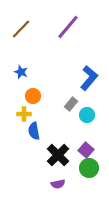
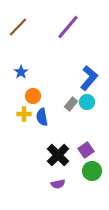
brown line: moved 3 px left, 2 px up
blue star: rotated 16 degrees clockwise
cyan circle: moved 13 px up
blue semicircle: moved 8 px right, 14 px up
purple square: rotated 14 degrees clockwise
green circle: moved 3 px right, 3 px down
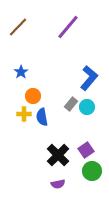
cyan circle: moved 5 px down
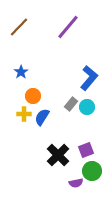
brown line: moved 1 px right
blue semicircle: rotated 42 degrees clockwise
purple square: rotated 14 degrees clockwise
purple semicircle: moved 18 px right, 1 px up
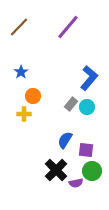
blue semicircle: moved 23 px right, 23 px down
purple square: rotated 28 degrees clockwise
black cross: moved 2 px left, 15 px down
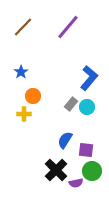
brown line: moved 4 px right
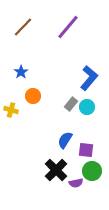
yellow cross: moved 13 px left, 4 px up; rotated 16 degrees clockwise
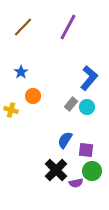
purple line: rotated 12 degrees counterclockwise
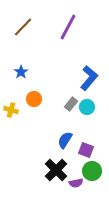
orange circle: moved 1 px right, 3 px down
purple square: rotated 14 degrees clockwise
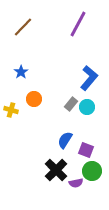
purple line: moved 10 px right, 3 px up
